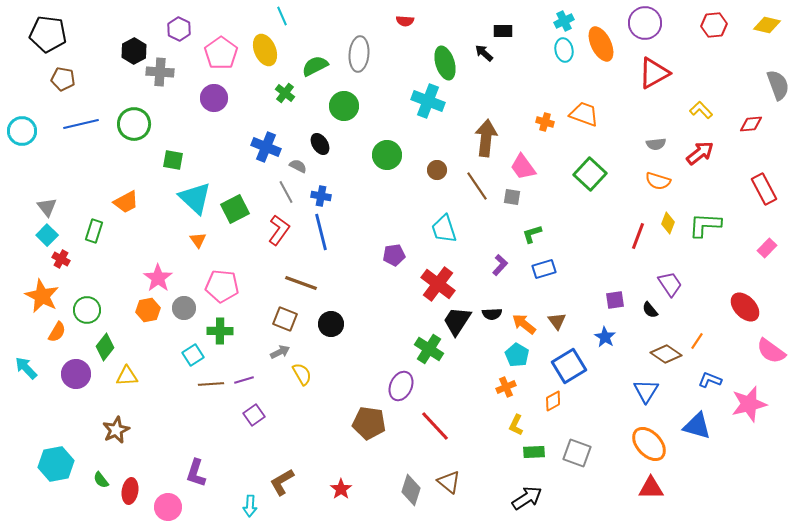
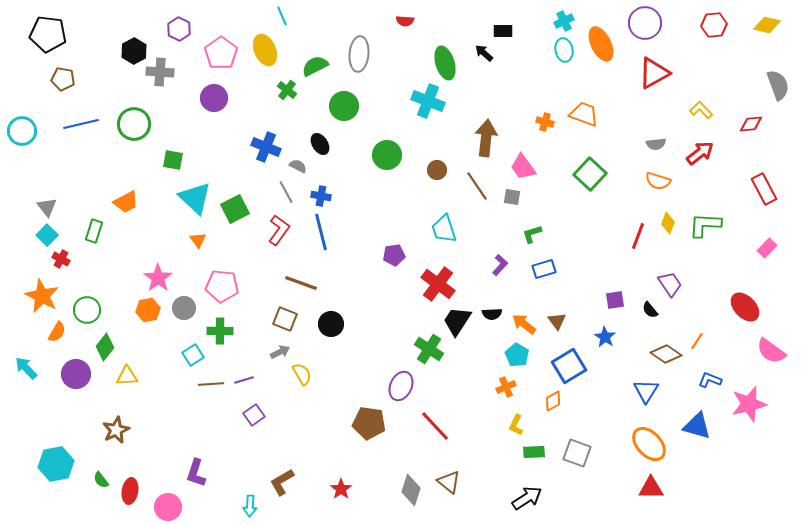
green cross at (285, 93): moved 2 px right, 3 px up
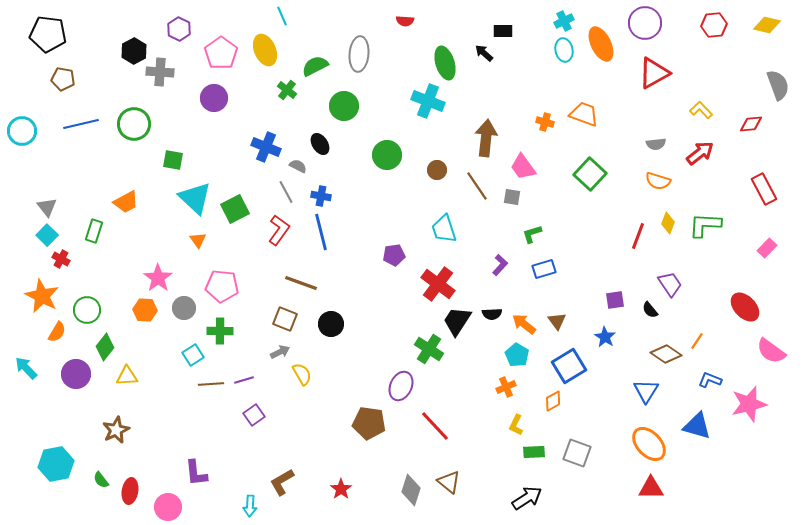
orange hexagon at (148, 310): moved 3 px left; rotated 15 degrees clockwise
purple L-shape at (196, 473): rotated 24 degrees counterclockwise
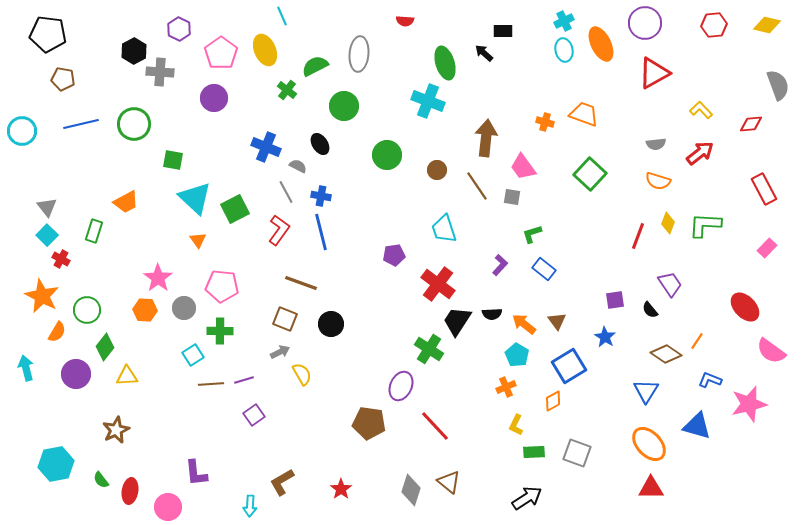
blue rectangle at (544, 269): rotated 55 degrees clockwise
cyan arrow at (26, 368): rotated 30 degrees clockwise
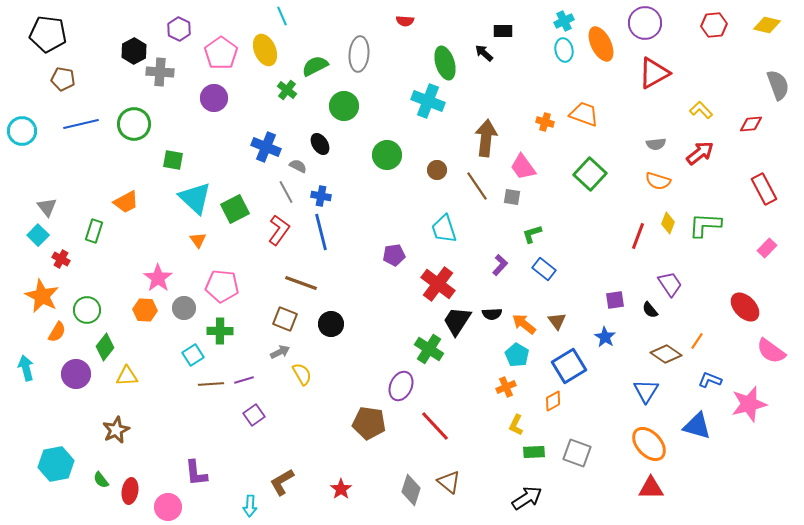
cyan square at (47, 235): moved 9 px left
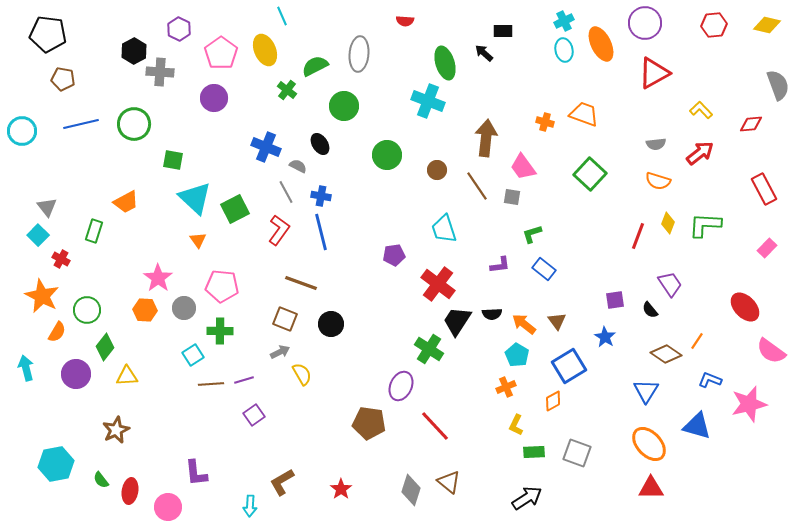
purple L-shape at (500, 265): rotated 40 degrees clockwise
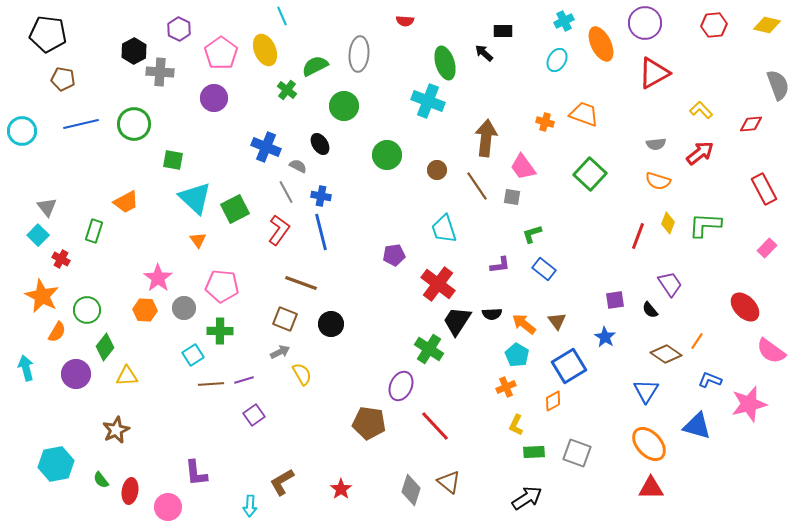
cyan ellipse at (564, 50): moved 7 px left, 10 px down; rotated 40 degrees clockwise
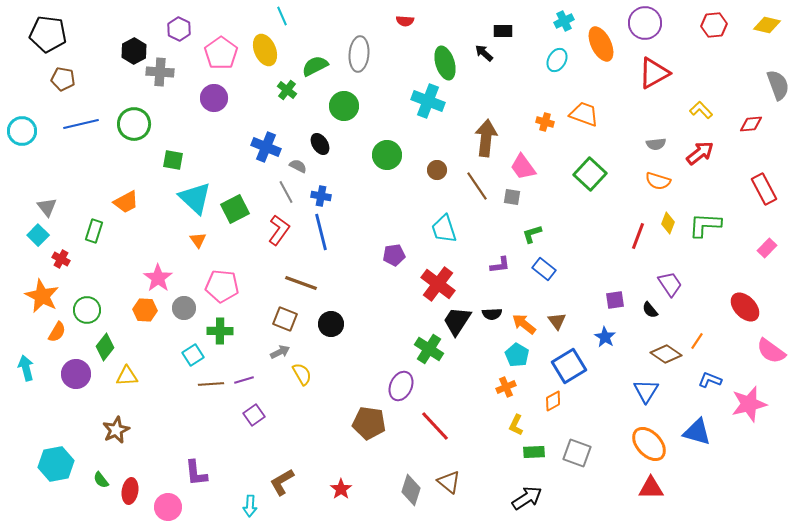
blue triangle at (697, 426): moved 6 px down
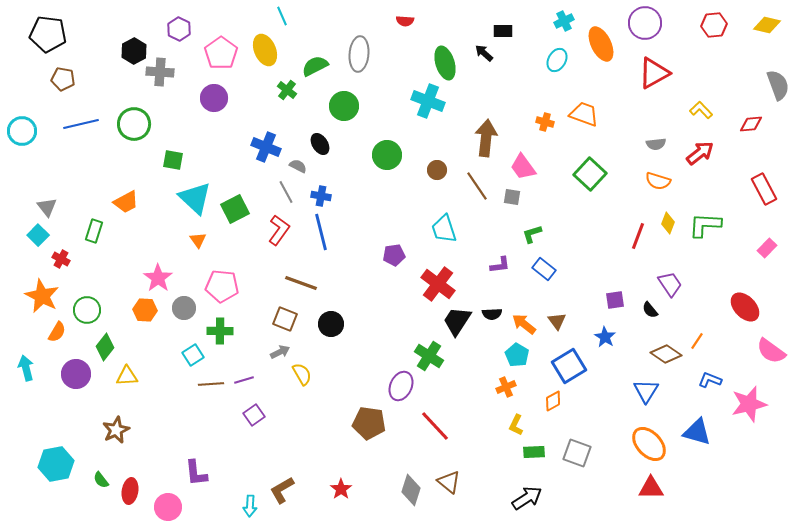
green cross at (429, 349): moved 7 px down
brown L-shape at (282, 482): moved 8 px down
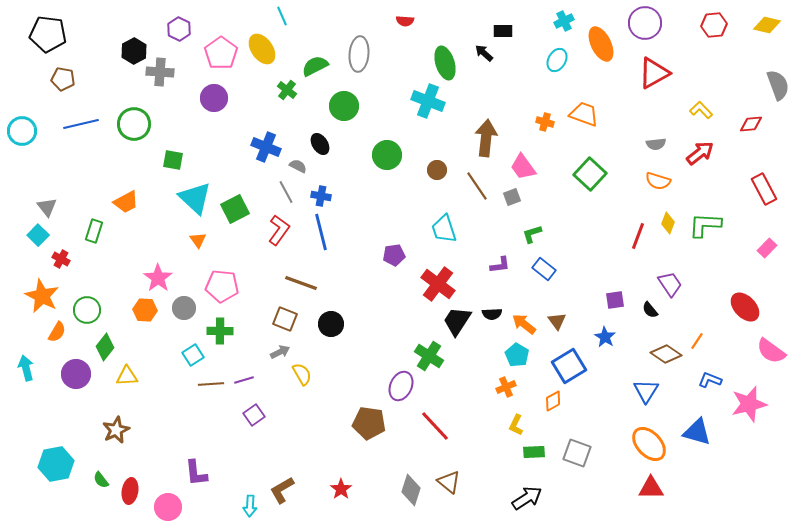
yellow ellipse at (265, 50): moved 3 px left, 1 px up; rotated 12 degrees counterclockwise
gray square at (512, 197): rotated 30 degrees counterclockwise
